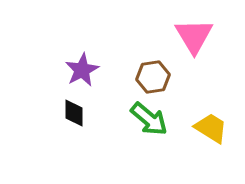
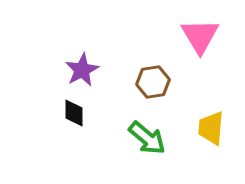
pink triangle: moved 6 px right
brown hexagon: moved 5 px down
green arrow: moved 2 px left, 19 px down
yellow trapezoid: rotated 117 degrees counterclockwise
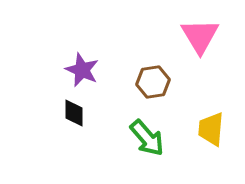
purple star: rotated 20 degrees counterclockwise
yellow trapezoid: moved 1 px down
green arrow: rotated 9 degrees clockwise
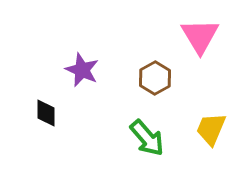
brown hexagon: moved 2 px right, 4 px up; rotated 20 degrees counterclockwise
black diamond: moved 28 px left
yellow trapezoid: rotated 18 degrees clockwise
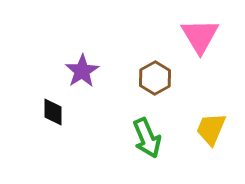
purple star: moved 1 px down; rotated 16 degrees clockwise
black diamond: moved 7 px right, 1 px up
green arrow: rotated 18 degrees clockwise
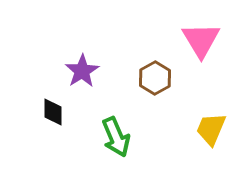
pink triangle: moved 1 px right, 4 px down
green arrow: moved 31 px left, 1 px up
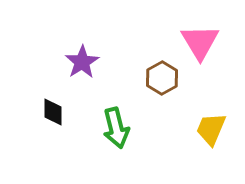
pink triangle: moved 1 px left, 2 px down
purple star: moved 9 px up
brown hexagon: moved 7 px right
green arrow: moved 9 px up; rotated 9 degrees clockwise
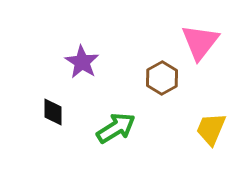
pink triangle: rotated 9 degrees clockwise
purple star: rotated 8 degrees counterclockwise
green arrow: rotated 108 degrees counterclockwise
